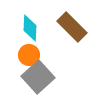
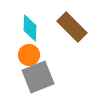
gray square: rotated 20 degrees clockwise
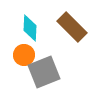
orange circle: moved 5 px left
gray square: moved 6 px right, 5 px up
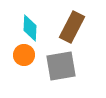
brown rectangle: rotated 72 degrees clockwise
gray square: moved 17 px right, 6 px up; rotated 12 degrees clockwise
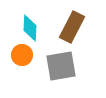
orange circle: moved 2 px left
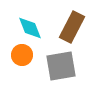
cyan diamond: rotated 24 degrees counterclockwise
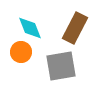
brown rectangle: moved 3 px right, 1 px down
orange circle: moved 1 px left, 3 px up
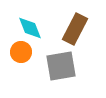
brown rectangle: moved 1 px down
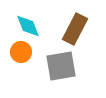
cyan diamond: moved 2 px left, 2 px up
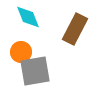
cyan diamond: moved 9 px up
gray square: moved 26 px left, 5 px down
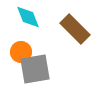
brown rectangle: rotated 72 degrees counterclockwise
gray square: moved 2 px up
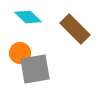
cyan diamond: rotated 24 degrees counterclockwise
orange circle: moved 1 px left, 1 px down
